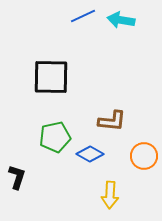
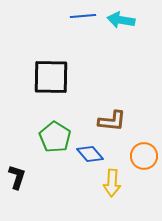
blue line: rotated 20 degrees clockwise
green pentagon: rotated 28 degrees counterclockwise
blue diamond: rotated 20 degrees clockwise
yellow arrow: moved 2 px right, 12 px up
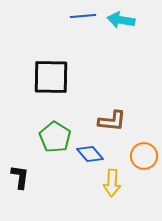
black L-shape: moved 3 px right; rotated 10 degrees counterclockwise
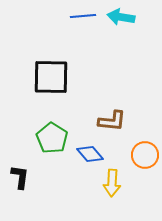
cyan arrow: moved 3 px up
green pentagon: moved 3 px left, 1 px down
orange circle: moved 1 px right, 1 px up
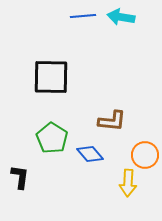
yellow arrow: moved 16 px right
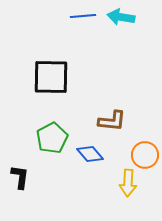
green pentagon: rotated 12 degrees clockwise
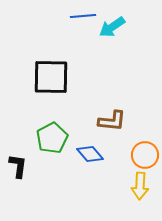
cyan arrow: moved 9 px left, 10 px down; rotated 44 degrees counterclockwise
black L-shape: moved 2 px left, 11 px up
yellow arrow: moved 12 px right, 3 px down
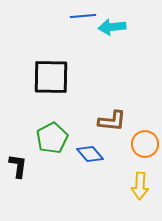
cyan arrow: rotated 28 degrees clockwise
orange circle: moved 11 px up
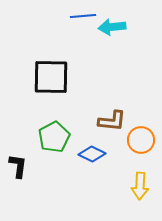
green pentagon: moved 2 px right, 1 px up
orange circle: moved 4 px left, 4 px up
blue diamond: moved 2 px right; rotated 24 degrees counterclockwise
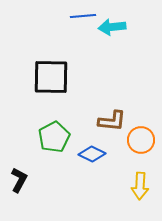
black L-shape: moved 1 px right, 14 px down; rotated 20 degrees clockwise
